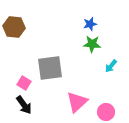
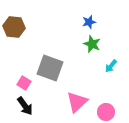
blue star: moved 1 px left, 2 px up
green star: rotated 18 degrees clockwise
gray square: rotated 28 degrees clockwise
black arrow: moved 1 px right, 1 px down
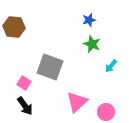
blue star: moved 2 px up
gray square: moved 1 px up
